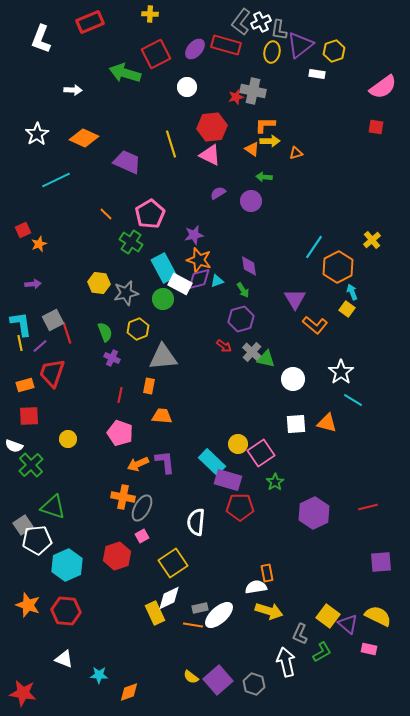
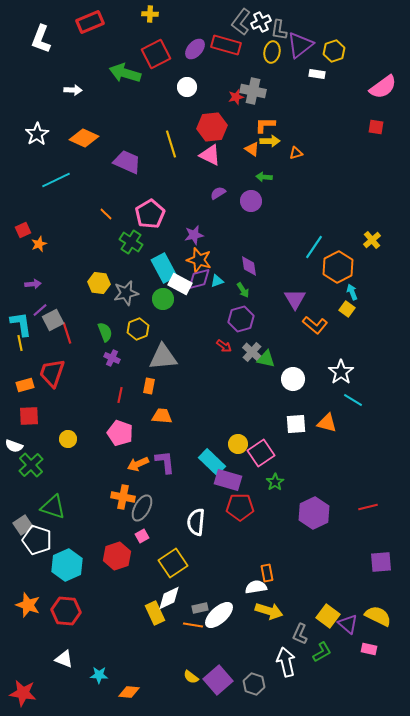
purple line at (40, 346): moved 36 px up
white pentagon at (37, 540): rotated 24 degrees clockwise
orange diamond at (129, 692): rotated 25 degrees clockwise
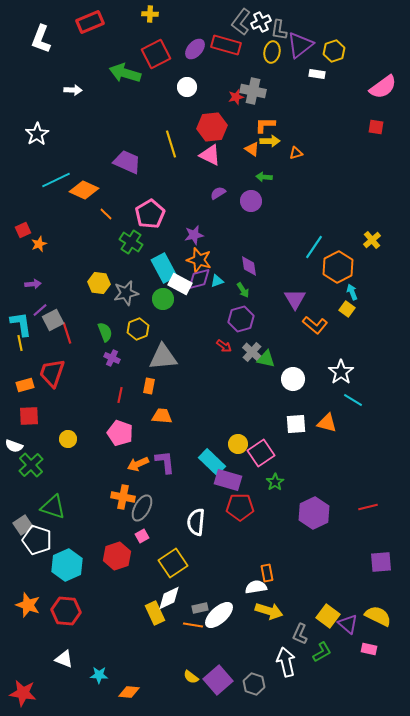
orange diamond at (84, 138): moved 52 px down
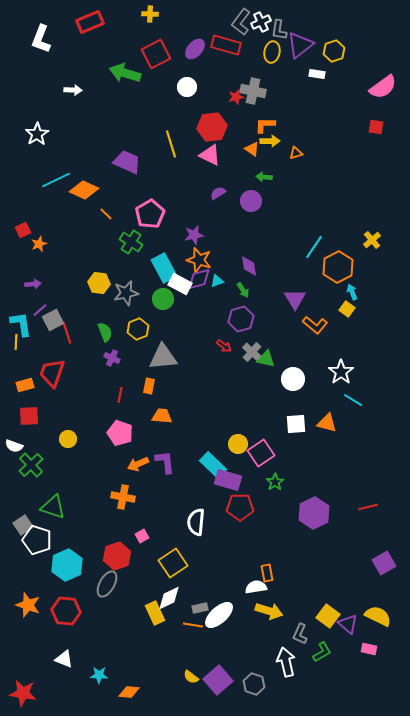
yellow line at (20, 343): moved 4 px left, 1 px up; rotated 14 degrees clockwise
cyan rectangle at (212, 462): moved 1 px right, 3 px down
gray ellipse at (142, 508): moved 35 px left, 76 px down
purple square at (381, 562): moved 3 px right, 1 px down; rotated 25 degrees counterclockwise
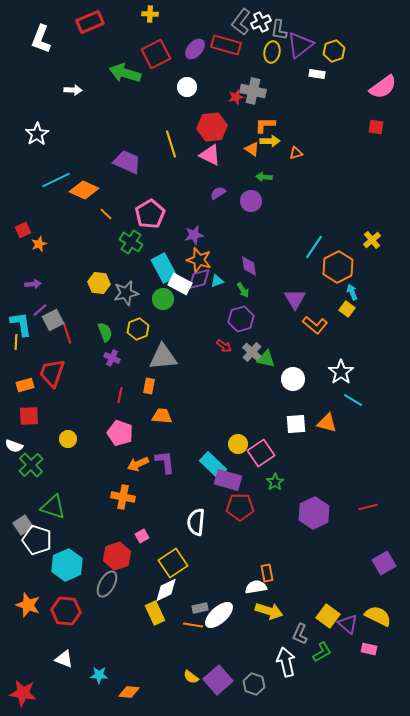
white diamond at (169, 598): moved 3 px left, 8 px up
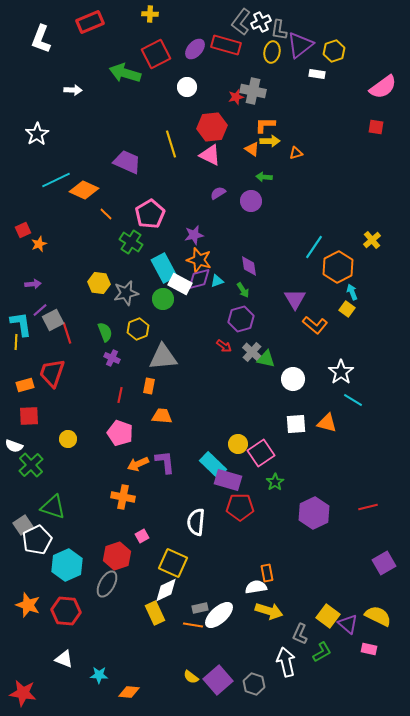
white pentagon at (37, 540): rotated 28 degrees clockwise
yellow square at (173, 563): rotated 32 degrees counterclockwise
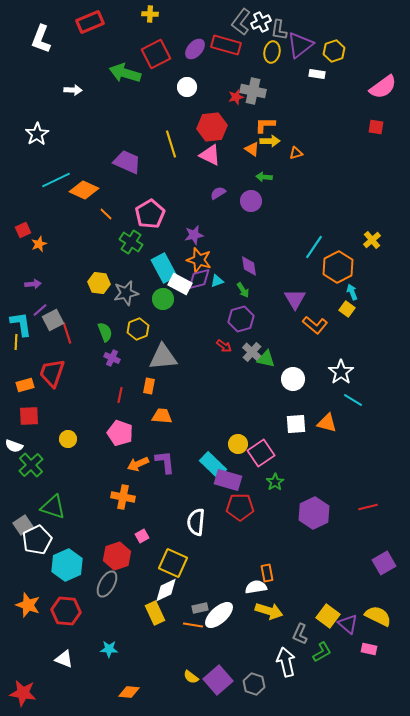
cyan star at (99, 675): moved 10 px right, 26 px up
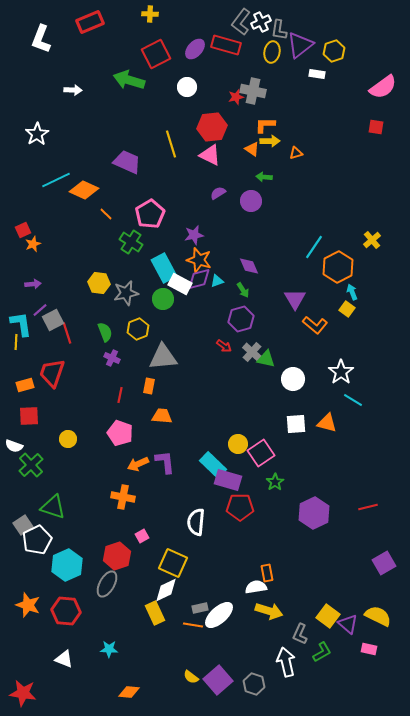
green arrow at (125, 73): moved 4 px right, 7 px down
orange star at (39, 244): moved 6 px left
purple diamond at (249, 266): rotated 15 degrees counterclockwise
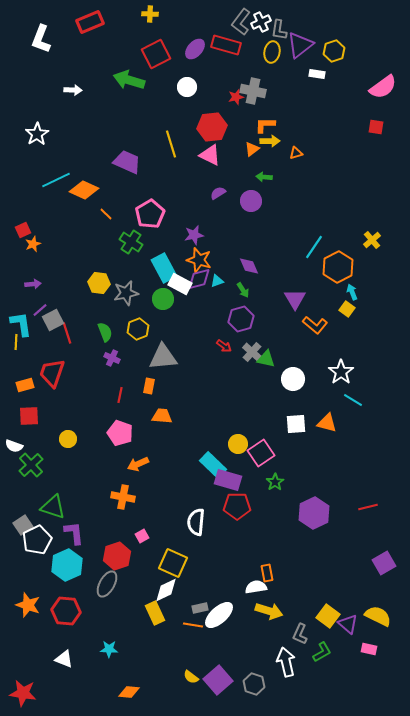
orange triangle at (252, 149): rotated 49 degrees clockwise
purple L-shape at (165, 462): moved 91 px left, 71 px down
red pentagon at (240, 507): moved 3 px left, 1 px up
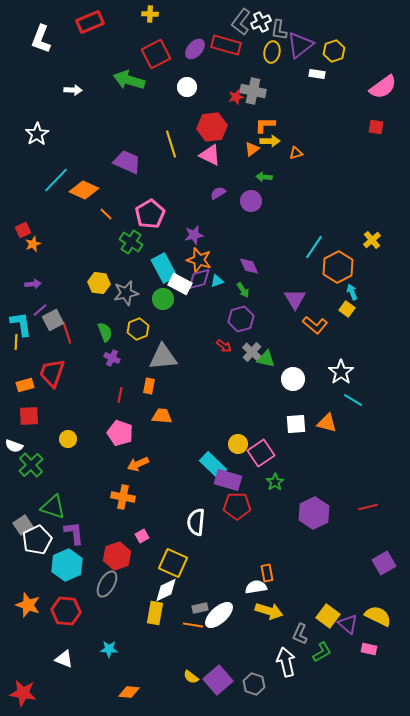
cyan line at (56, 180): rotated 20 degrees counterclockwise
yellow rectangle at (155, 613): rotated 35 degrees clockwise
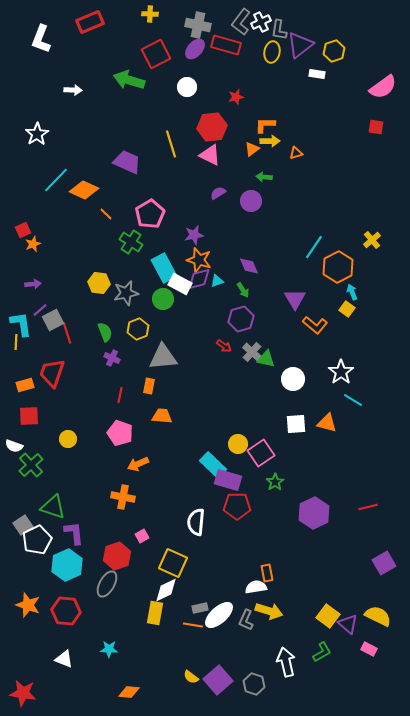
gray cross at (253, 91): moved 55 px left, 66 px up
gray L-shape at (300, 634): moved 54 px left, 14 px up
pink rectangle at (369, 649): rotated 14 degrees clockwise
